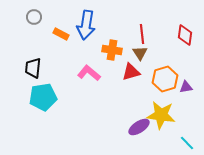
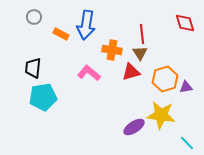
red diamond: moved 12 px up; rotated 25 degrees counterclockwise
purple ellipse: moved 5 px left
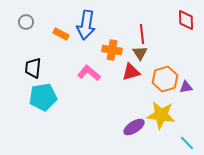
gray circle: moved 8 px left, 5 px down
red diamond: moved 1 px right, 3 px up; rotated 15 degrees clockwise
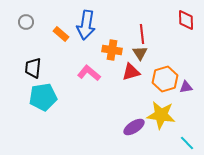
orange rectangle: rotated 14 degrees clockwise
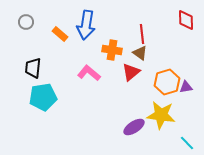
orange rectangle: moved 1 px left
brown triangle: rotated 21 degrees counterclockwise
red triangle: rotated 24 degrees counterclockwise
orange hexagon: moved 2 px right, 3 px down
